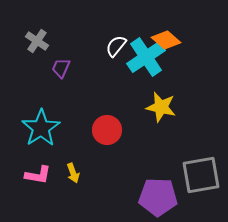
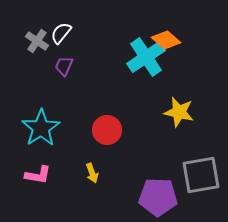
white semicircle: moved 55 px left, 13 px up
purple trapezoid: moved 3 px right, 2 px up
yellow star: moved 18 px right, 5 px down
yellow arrow: moved 19 px right
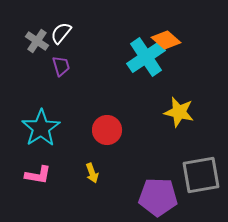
purple trapezoid: moved 3 px left; rotated 140 degrees clockwise
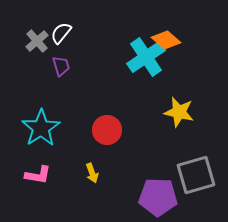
gray cross: rotated 15 degrees clockwise
gray square: moved 5 px left; rotated 6 degrees counterclockwise
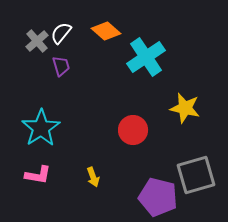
orange diamond: moved 60 px left, 9 px up
yellow star: moved 6 px right, 4 px up
red circle: moved 26 px right
yellow arrow: moved 1 px right, 4 px down
purple pentagon: rotated 12 degrees clockwise
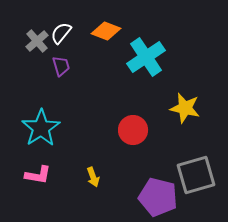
orange diamond: rotated 20 degrees counterclockwise
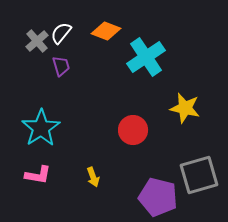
gray square: moved 3 px right
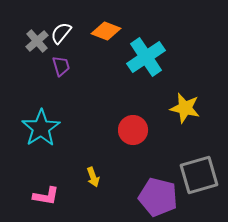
pink L-shape: moved 8 px right, 21 px down
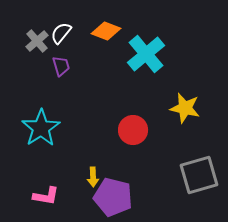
cyan cross: moved 3 px up; rotated 6 degrees counterclockwise
yellow arrow: rotated 18 degrees clockwise
purple pentagon: moved 45 px left
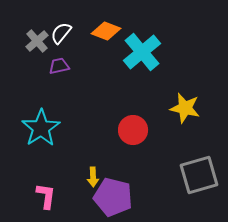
cyan cross: moved 4 px left, 2 px up
purple trapezoid: moved 2 px left; rotated 85 degrees counterclockwise
pink L-shape: rotated 92 degrees counterclockwise
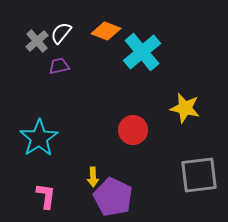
cyan star: moved 2 px left, 10 px down
gray square: rotated 9 degrees clockwise
purple pentagon: rotated 12 degrees clockwise
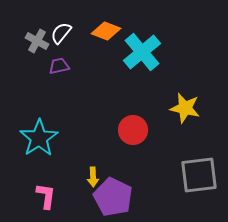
gray cross: rotated 20 degrees counterclockwise
